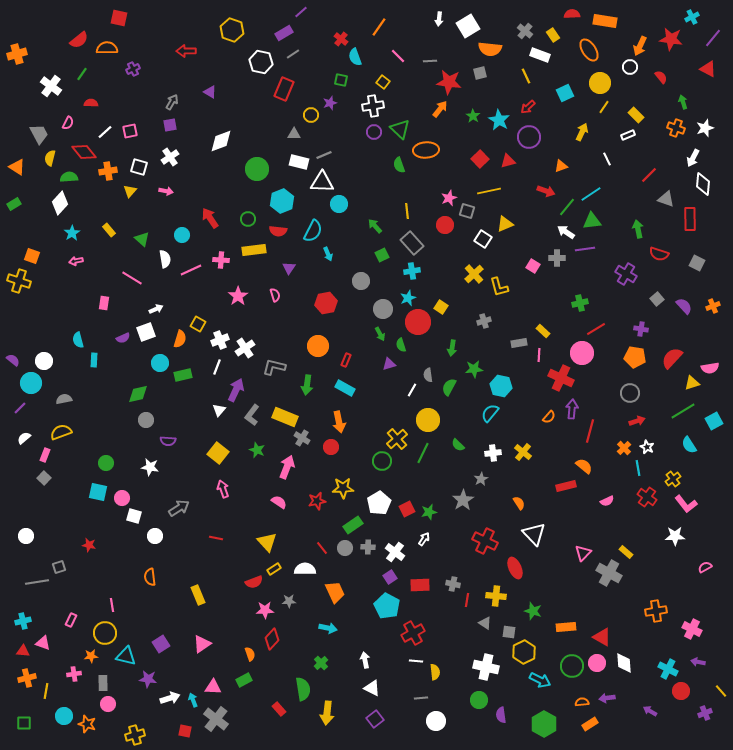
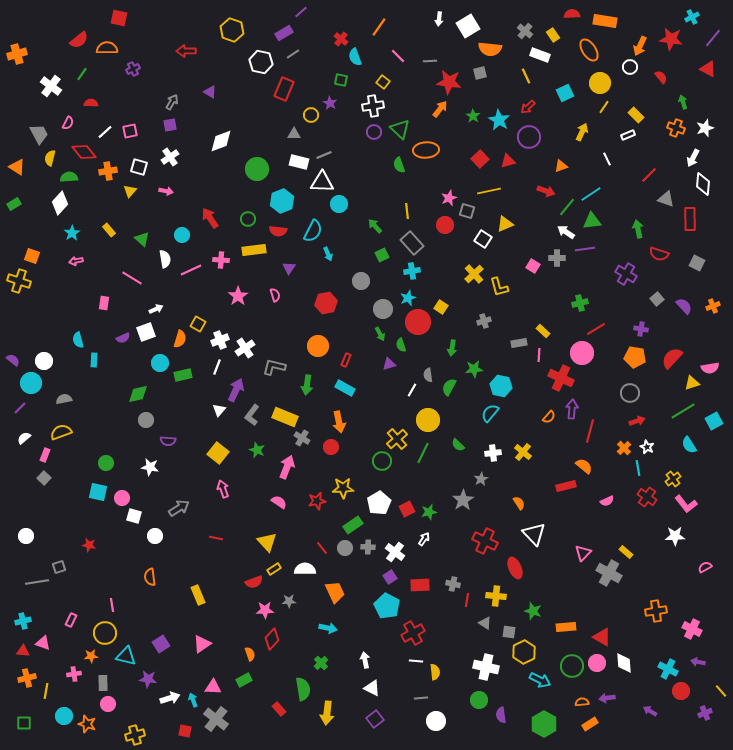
purple star at (330, 103): rotated 24 degrees counterclockwise
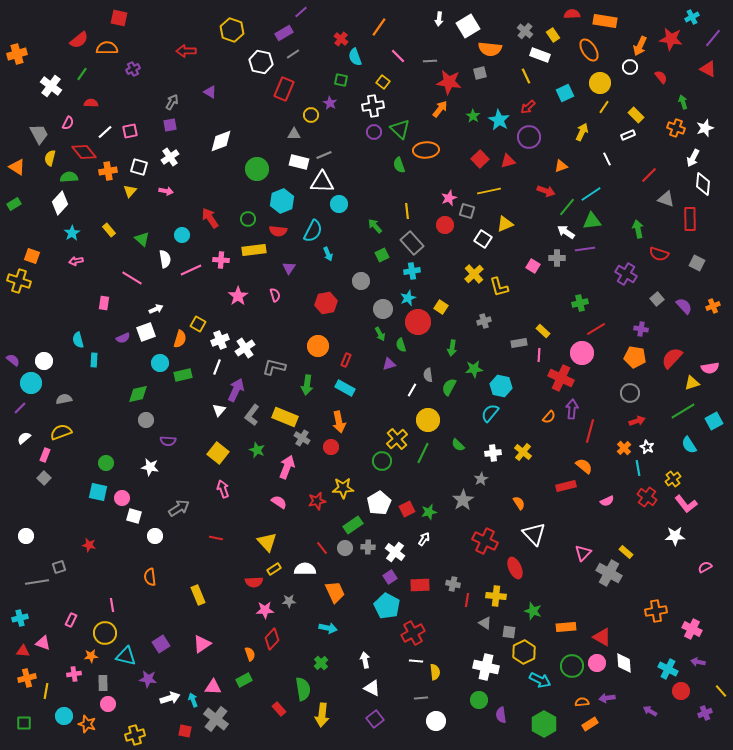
red semicircle at (254, 582): rotated 18 degrees clockwise
cyan cross at (23, 621): moved 3 px left, 3 px up
yellow arrow at (327, 713): moved 5 px left, 2 px down
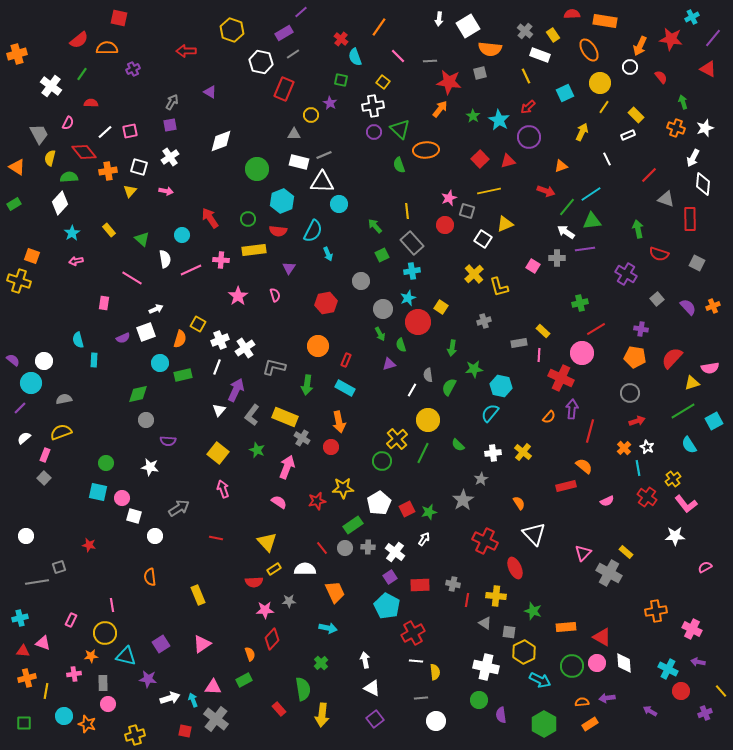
purple semicircle at (684, 306): moved 4 px right, 1 px down
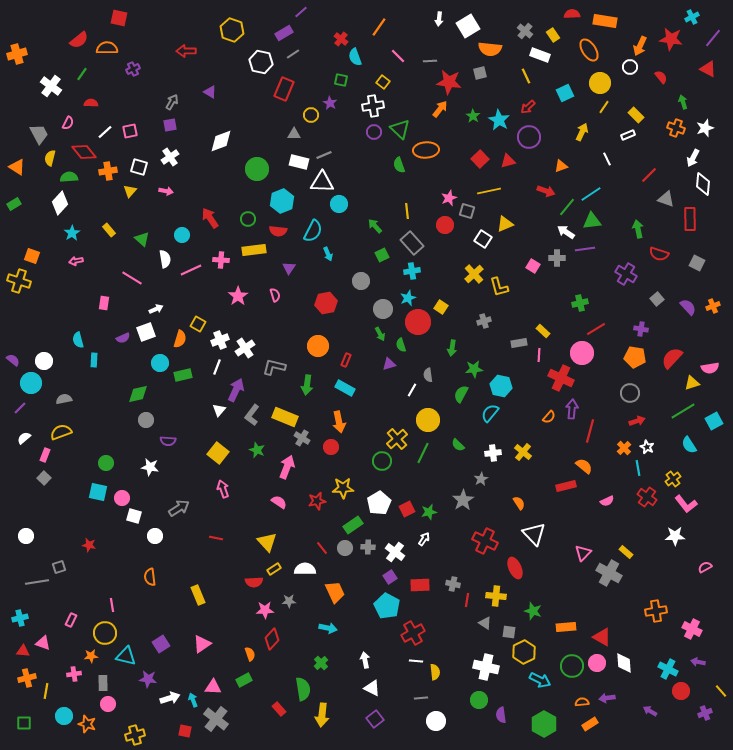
green semicircle at (449, 387): moved 12 px right, 7 px down
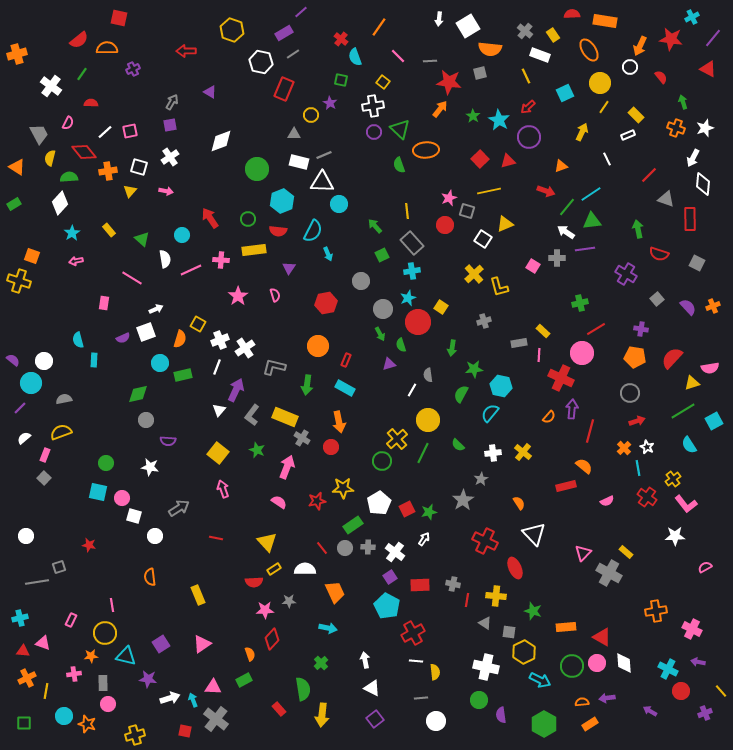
orange cross at (27, 678): rotated 12 degrees counterclockwise
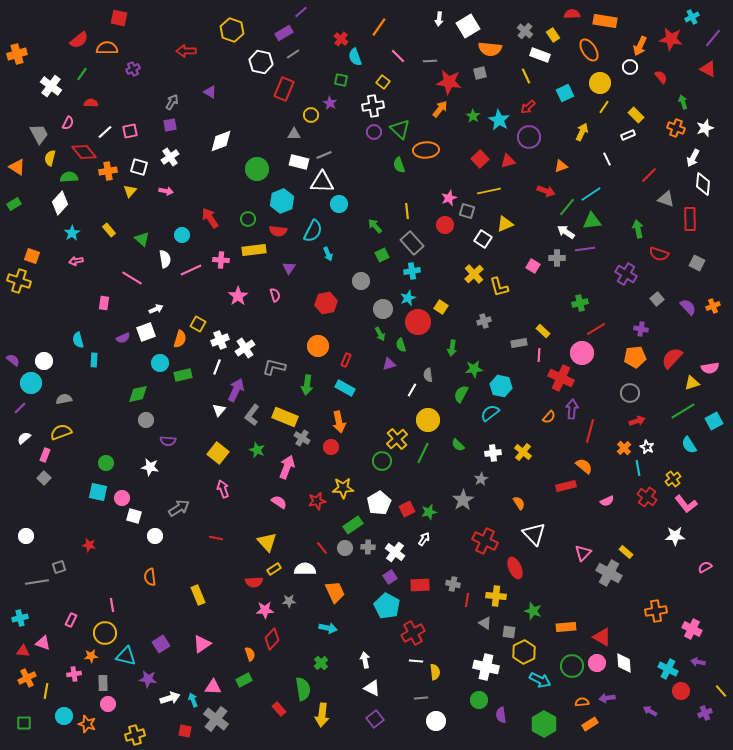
orange pentagon at (635, 357): rotated 15 degrees counterclockwise
cyan semicircle at (490, 413): rotated 12 degrees clockwise
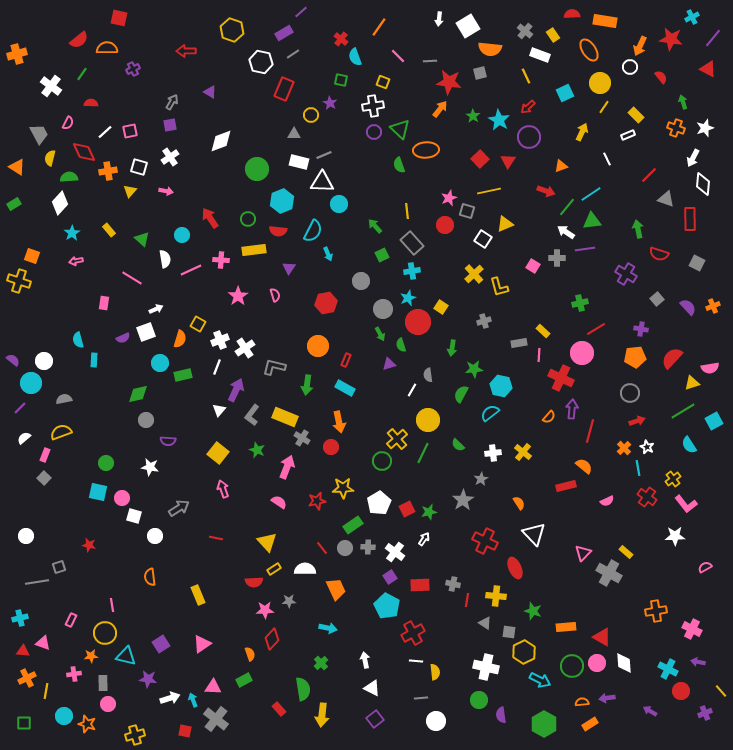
yellow square at (383, 82): rotated 16 degrees counterclockwise
red diamond at (84, 152): rotated 15 degrees clockwise
red triangle at (508, 161): rotated 42 degrees counterclockwise
orange trapezoid at (335, 592): moved 1 px right, 3 px up
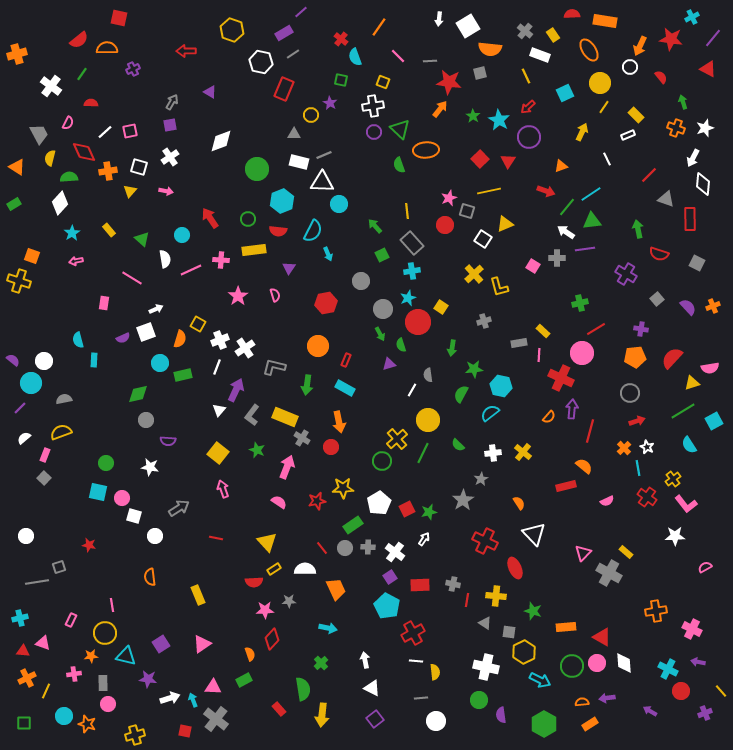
yellow line at (46, 691): rotated 14 degrees clockwise
